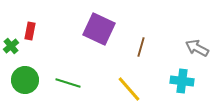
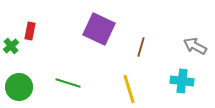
gray arrow: moved 2 px left, 2 px up
green circle: moved 6 px left, 7 px down
yellow line: rotated 24 degrees clockwise
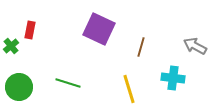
red rectangle: moved 1 px up
cyan cross: moved 9 px left, 3 px up
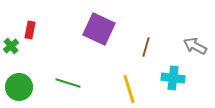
brown line: moved 5 px right
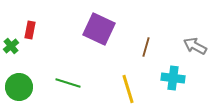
yellow line: moved 1 px left
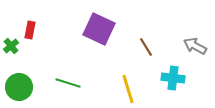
brown line: rotated 48 degrees counterclockwise
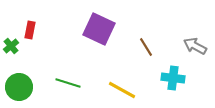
yellow line: moved 6 px left, 1 px down; rotated 44 degrees counterclockwise
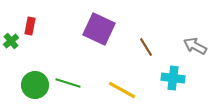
red rectangle: moved 4 px up
green cross: moved 5 px up
green circle: moved 16 px right, 2 px up
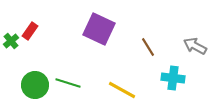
red rectangle: moved 5 px down; rotated 24 degrees clockwise
brown line: moved 2 px right
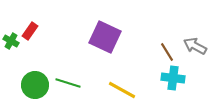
purple square: moved 6 px right, 8 px down
green cross: rotated 21 degrees counterclockwise
brown line: moved 19 px right, 5 px down
